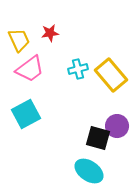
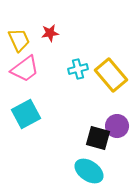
pink trapezoid: moved 5 px left
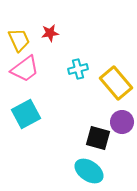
yellow rectangle: moved 5 px right, 8 px down
purple circle: moved 5 px right, 4 px up
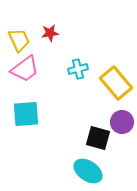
cyan square: rotated 24 degrees clockwise
cyan ellipse: moved 1 px left
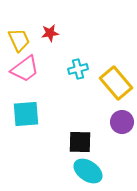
black square: moved 18 px left, 4 px down; rotated 15 degrees counterclockwise
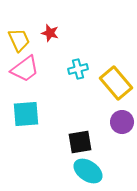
red star: rotated 24 degrees clockwise
black square: rotated 10 degrees counterclockwise
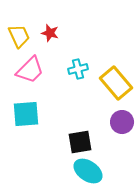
yellow trapezoid: moved 4 px up
pink trapezoid: moved 5 px right, 1 px down; rotated 8 degrees counterclockwise
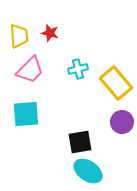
yellow trapezoid: rotated 20 degrees clockwise
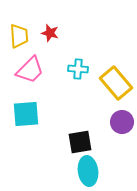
cyan cross: rotated 18 degrees clockwise
cyan ellipse: rotated 48 degrees clockwise
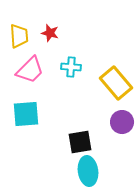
cyan cross: moved 7 px left, 2 px up
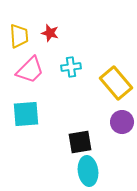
cyan cross: rotated 12 degrees counterclockwise
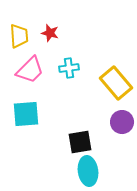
cyan cross: moved 2 px left, 1 px down
